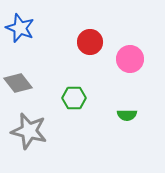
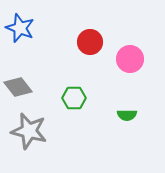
gray diamond: moved 4 px down
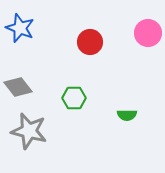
pink circle: moved 18 px right, 26 px up
